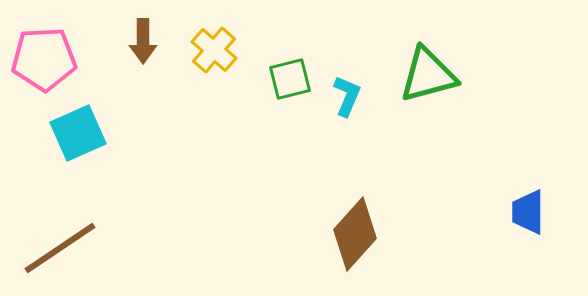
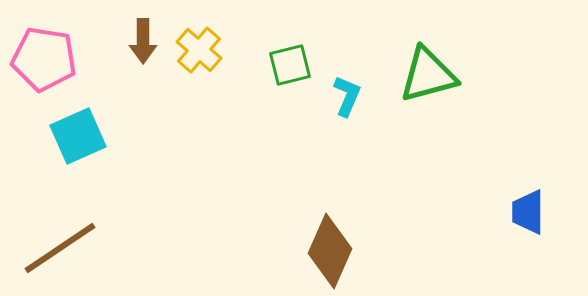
yellow cross: moved 15 px left
pink pentagon: rotated 12 degrees clockwise
green square: moved 14 px up
cyan square: moved 3 px down
brown diamond: moved 25 px left, 17 px down; rotated 18 degrees counterclockwise
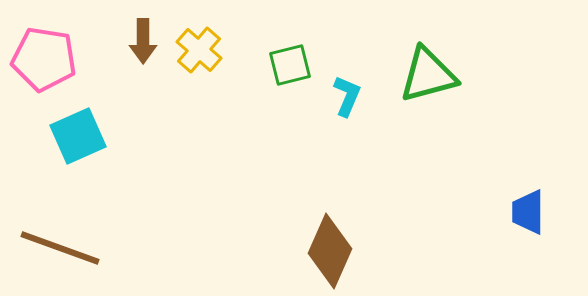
brown line: rotated 54 degrees clockwise
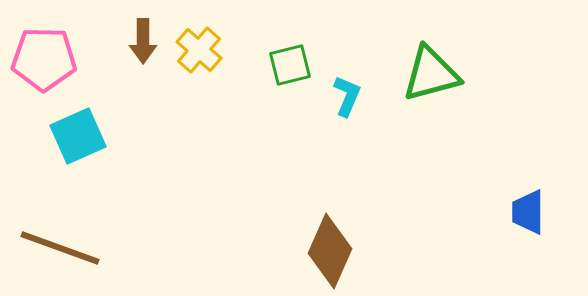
pink pentagon: rotated 8 degrees counterclockwise
green triangle: moved 3 px right, 1 px up
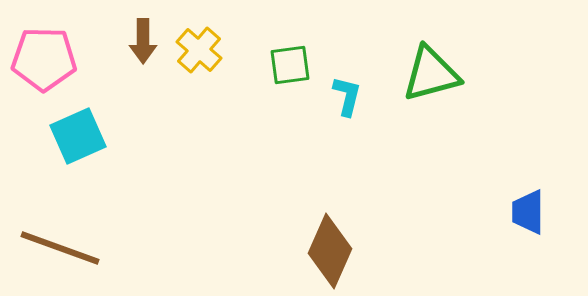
green square: rotated 6 degrees clockwise
cyan L-shape: rotated 9 degrees counterclockwise
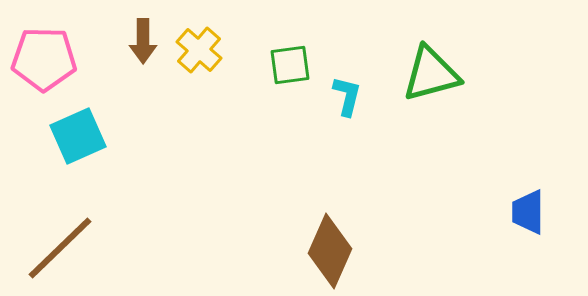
brown line: rotated 64 degrees counterclockwise
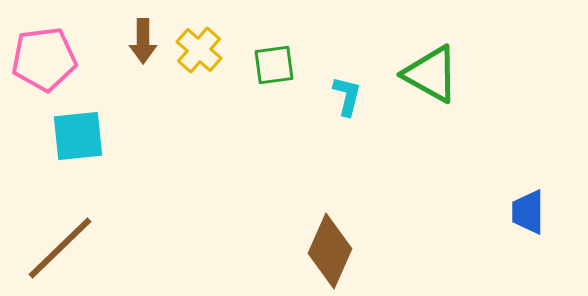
pink pentagon: rotated 8 degrees counterclockwise
green square: moved 16 px left
green triangle: rotated 44 degrees clockwise
cyan square: rotated 18 degrees clockwise
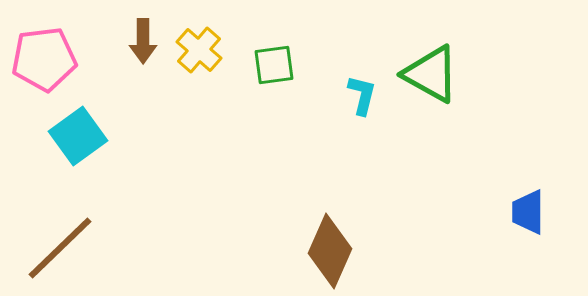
cyan L-shape: moved 15 px right, 1 px up
cyan square: rotated 30 degrees counterclockwise
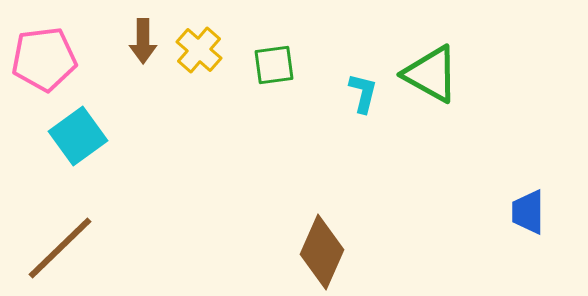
cyan L-shape: moved 1 px right, 2 px up
brown diamond: moved 8 px left, 1 px down
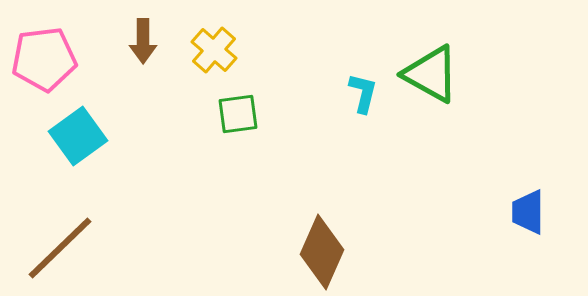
yellow cross: moved 15 px right
green square: moved 36 px left, 49 px down
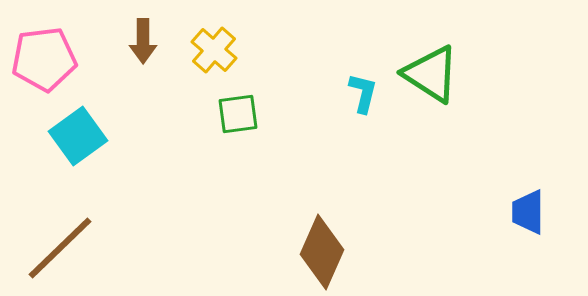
green triangle: rotated 4 degrees clockwise
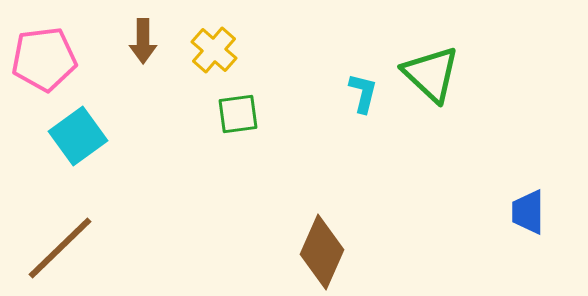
green triangle: rotated 10 degrees clockwise
